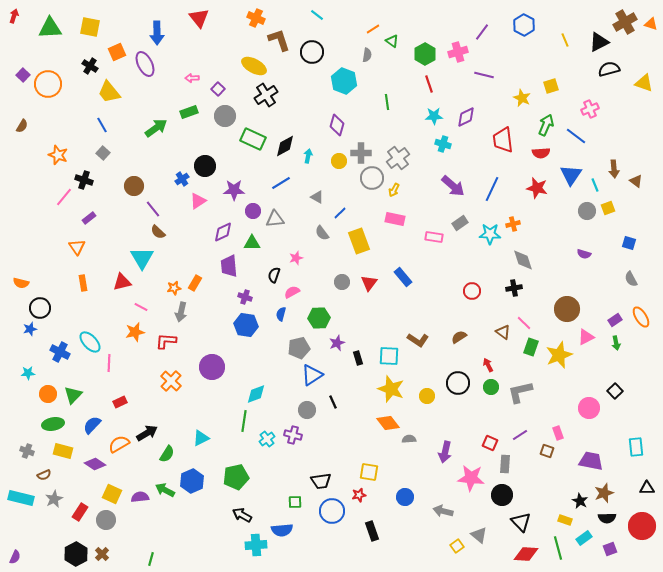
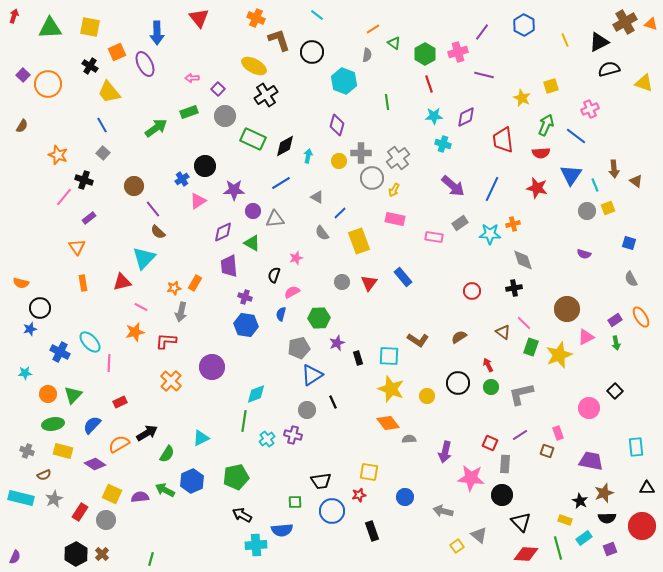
green triangle at (392, 41): moved 2 px right, 2 px down
green triangle at (252, 243): rotated 30 degrees clockwise
cyan triangle at (142, 258): moved 2 px right; rotated 15 degrees clockwise
cyan star at (28, 373): moved 3 px left
gray L-shape at (520, 392): moved 1 px right, 2 px down
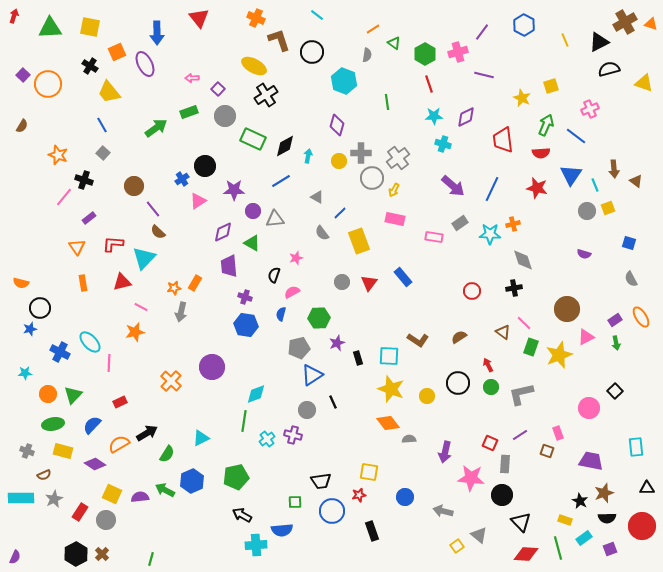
blue line at (281, 183): moved 2 px up
red L-shape at (166, 341): moved 53 px left, 97 px up
cyan rectangle at (21, 498): rotated 15 degrees counterclockwise
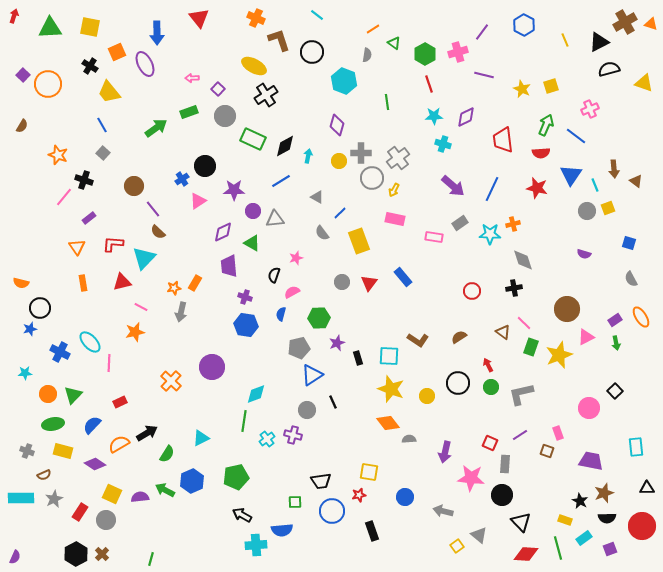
yellow star at (522, 98): moved 9 px up
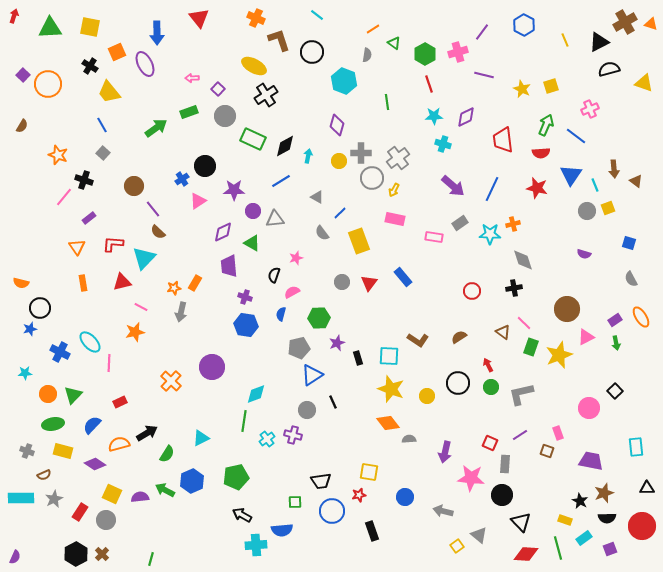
orange semicircle at (119, 444): rotated 15 degrees clockwise
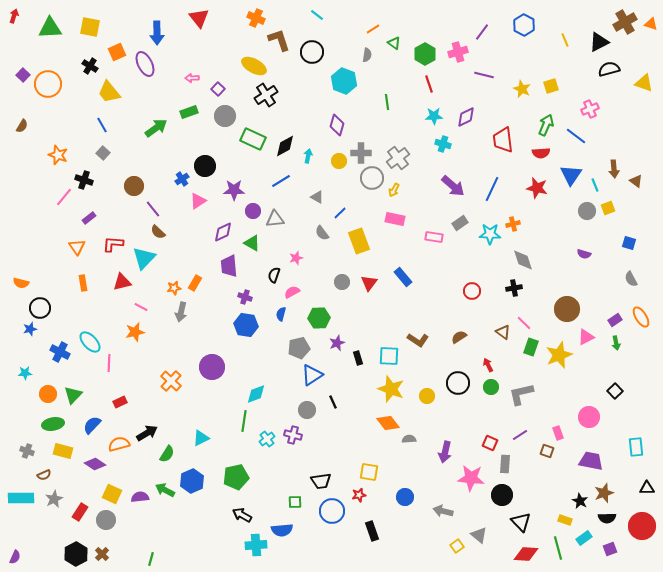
pink circle at (589, 408): moved 9 px down
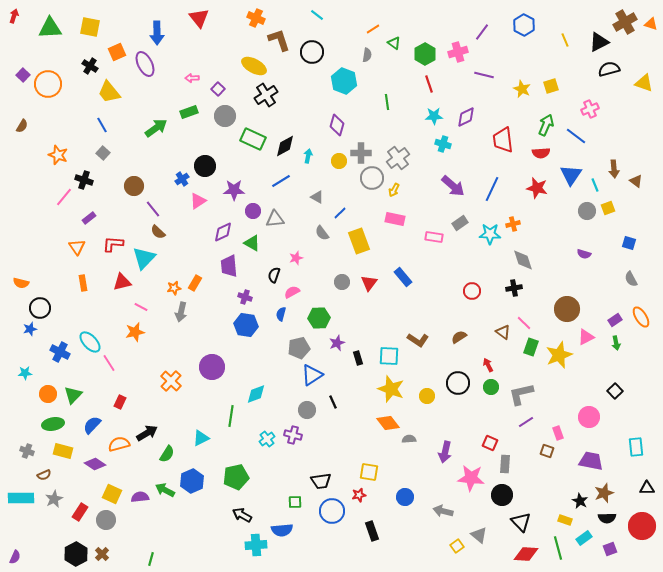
pink line at (109, 363): rotated 36 degrees counterclockwise
red rectangle at (120, 402): rotated 40 degrees counterclockwise
green line at (244, 421): moved 13 px left, 5 px up
purple line at (520, 435): moved 6 px right, 13 px up
